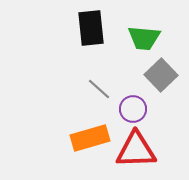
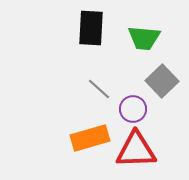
black rectangle: rotated 9 degrees clockwise
gray square: moved 1 px right, 6 px down
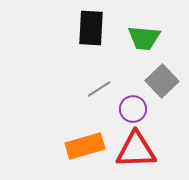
gray line: rotated 75 degrees counterclockwise
orange rectangle: moved 5 px left, 8 px down
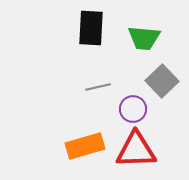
gray line: moved 1 px left, 2 px up; rotated 20 degrees clockwise
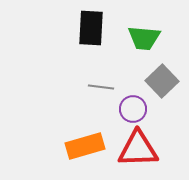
gray line: moved 3 px right; rotated 20 degrees clockwise
red triangle: moved 2 px right, 1 px up
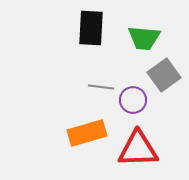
gray square: moved 2 px right, 6 px up; rotated 8 degrees clockwise
purple circle: moved 9 px up
orange rectangle: moved 2 px right, 13 px up
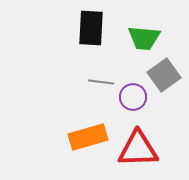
gray line: moved 5 px up
purple circle: moved 3 px up
orange rectangle: moved 1 px right, 4 px down
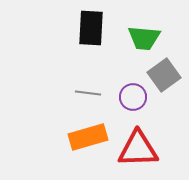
gray line: moved 13 px left, 11 px down
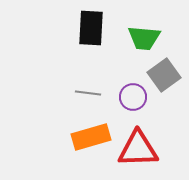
orange rectangle: moved 3 px right
